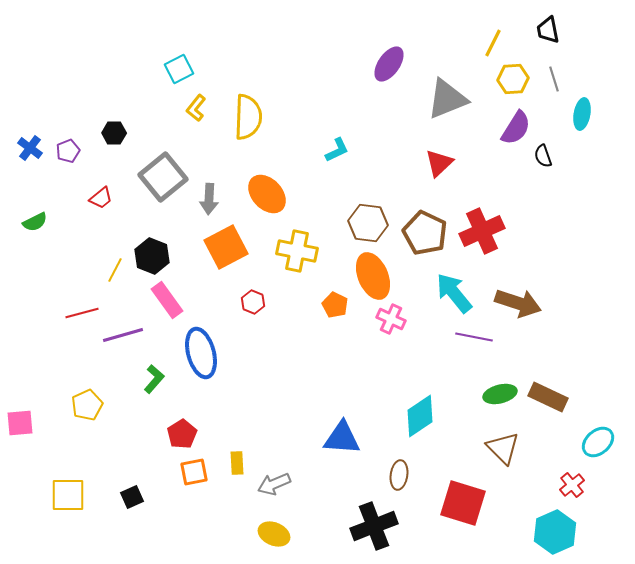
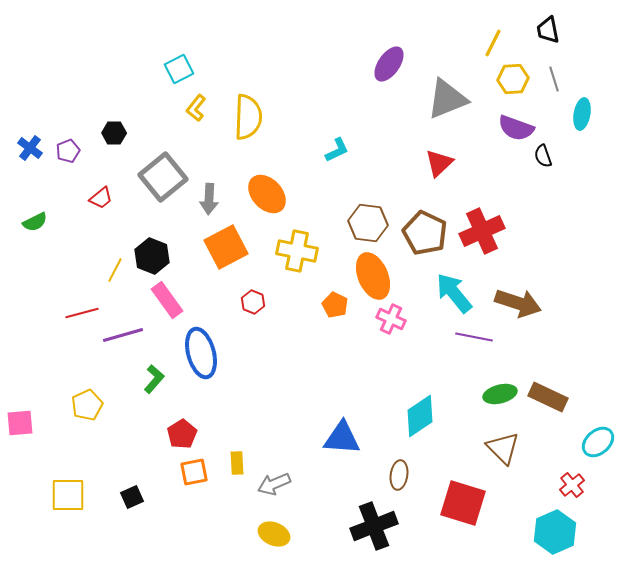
purple semicircle at (516, 128): rotated 78 degrees clockwise
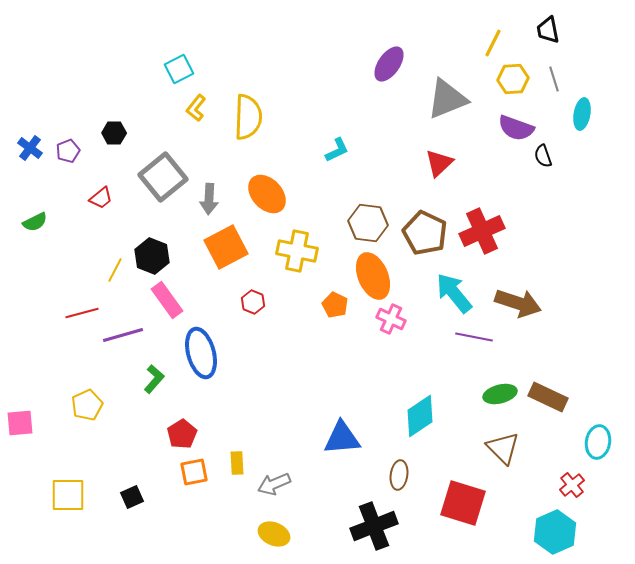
blue triangle at (342, 438): rotated 9 degrees counterclockwise
cyan ellipse at (598, 442): rotated 40 degrees counterclockwise
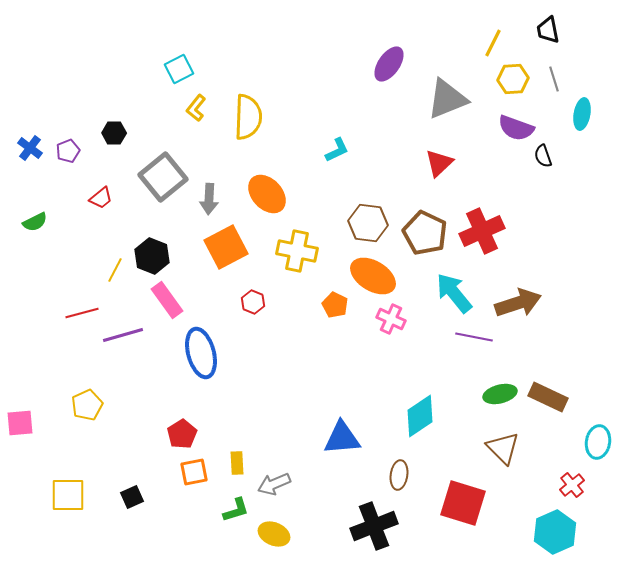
orange ellipse at (373, 276): rotated 36 degrees counterclockwise
brown arrow at (518, 303): rotated 36 degrees counterclockwise
green L-shape at (154, 379): moved 82 px right, 131 px down; rotated 32 degrees clockwise
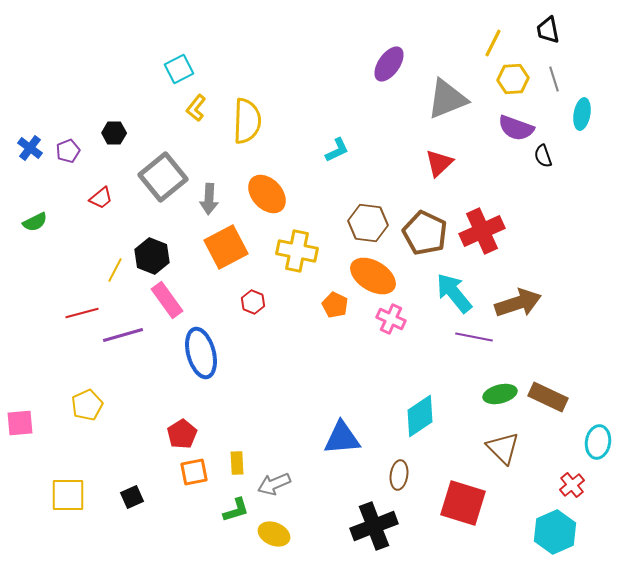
yellow semicircle at (248, 117): moved 1 px left, 4 px down
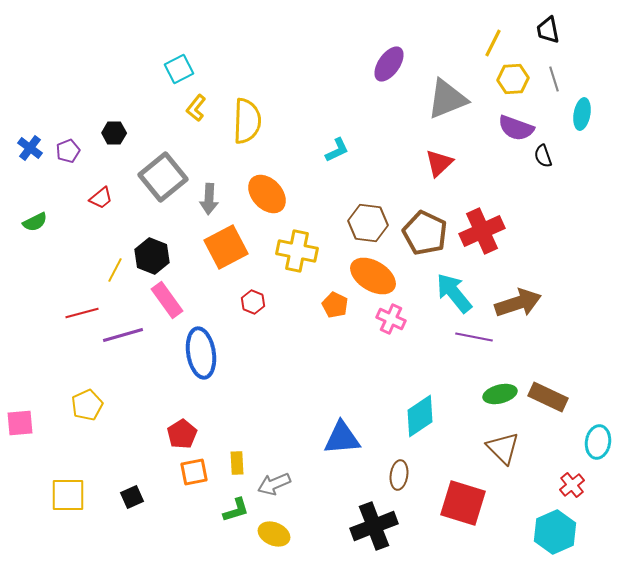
blue ellipse at (201, 353): rotated 6 degrees clockwise
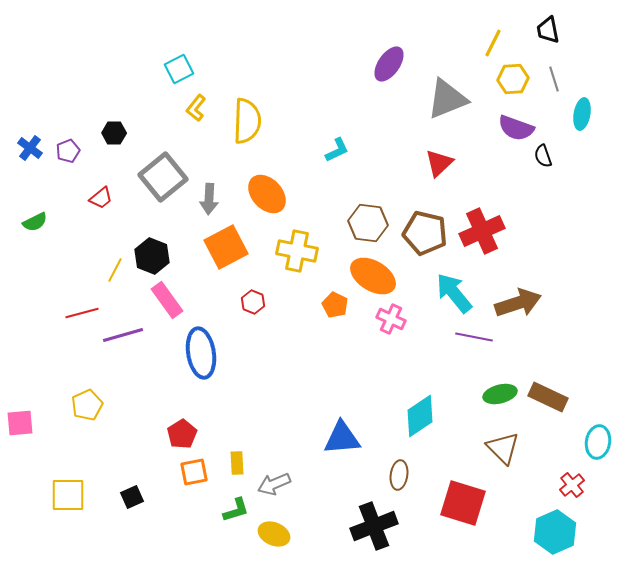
brown pentagon at (425, 233): rotated 12 degrees counterclockwise
